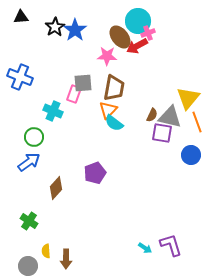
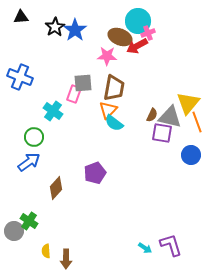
brown ellipse: rotated 30 degrees counterclockwise
yellow triangle: moved 5 px down
cyan cross: rotated 12 degrees clockwise
gray circle: moved 14 px left, 35 px up
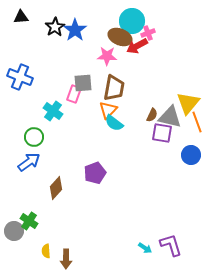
cyan circle: moved 6 px left
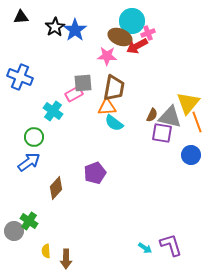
pink rectangle: rotated 42 degrees clockwise
orange triangle: moved 1 px left, 3 px up; rotated 42 degrees clockwise
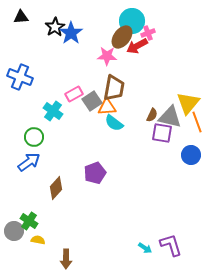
blue star: moved 4 px left, 3 px down
brown ellipse: moved 2 px right; rotated 75 degrees counterclockwise
gray square: moved 9 px right, 18 px down; rotated 30 degrees counterclockwise
yellow semicircle: moved 8 px left, 11 px up; rotated 104 degrees clockwise
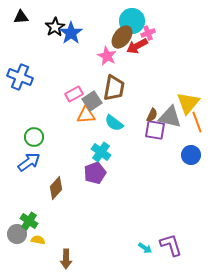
pink star: rotated 24 degrees clockwise
orange triangle: moved 21 px left, 8 px down
cyan cross: moved 48 px right, 41 px down
purple square: moved 7 px left, 3 px up
gray circle: moved 3 px right, 3 px down
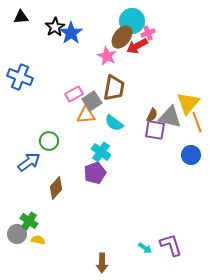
green circle: moved 15 px right, 4 px down
brown arrow: moved 36 px right, 4 px down
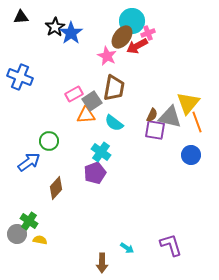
yellow semicircle: moved 2 px right
cyan arrow: moved 18 px left
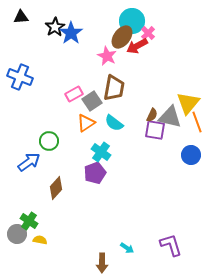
pink cross: rotated 24 degrees counterclockwise
orange triangle: moved 8 px down; rotated 30 degrees counterclockwise
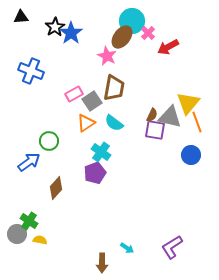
red arrow: moved 31 px right, 1 px down
blue cross: moved 11 px right, 6 px up
purple L-shape: moved 1 px right, 2 px down; rotated 105 degrees counterclockwise
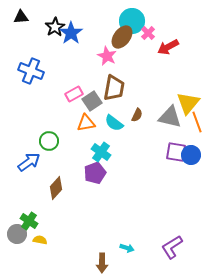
brown semicircle: moved 15 px left
orange triangle: rotated 24 degrees clockwise
purple square: moved 21 px right, 22 px down
cyan arrow: rotated 16 degrees counterclockwise
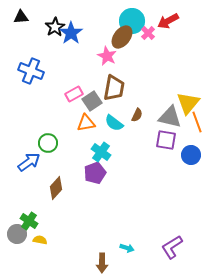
red arrow: moved 26 px up
green circle: moved 1 px left, 2 px down
purple square: moved 10 px left, 12 px up
